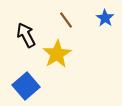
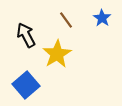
blue star: moved 3 px left
blue square: moved 1 px up
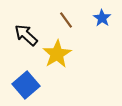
black arrow: rotated 20 degrees counterclockwise
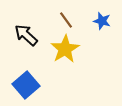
blue star: moved 3 px down; rotated 18 degrees counterclockwise
yellow star: moved 8 px right, 5 px up
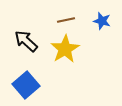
brown line: rotated 66 degrees counterclockwise
black arrow: moved 6 px down
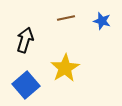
brown line: moved 2 px up
black arrow: moved 1 px left, 1 px up; rotated 65 degrees clockwise
yellow star: moved 19 px down
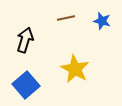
yellow star: moved 10 px right, 1 px down; rotated 12 degrees counterclockwise
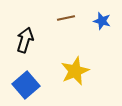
yellow star: moved 2 px down; rotated 20 degrees clockwise
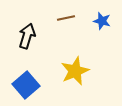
black arrow: moved 2 px right, 4 px up
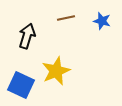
yellow star: moved 19 px left
blue square: moved 5 px left; rotated 24 degrees counterclockwise
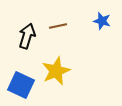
brown line: moved 8 px left, 8 px down
